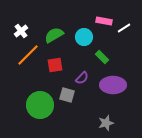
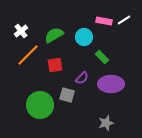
white line: moved 8 px up
purple ellipse: moved 2 px left, 1 px up
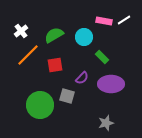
gray square: moved 1 px down
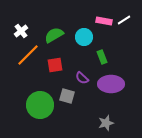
green rectangle: rotated 24 degrees clockwise
purple semicircle: rotated 88 degrees clockwise
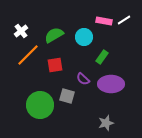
green rectangle: rotated 56 degrees clockwise
purple semicircle: moved 1 px right, 1 px down
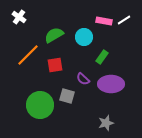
white cross: moved 2 px left, 14 px up; rotated 16 degrees counterclockwise
